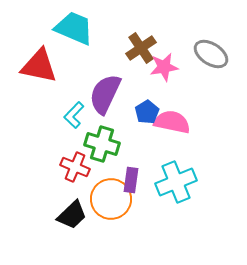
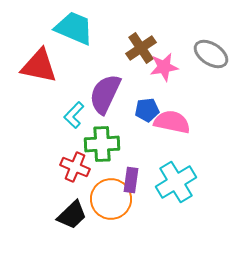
blue pentagon: moved 2 px up; rotated 25 degrees clockwise
green cross: rotated 20 degrees counterclockwise
cyan cross: rotated 9 degrees counterclockwise
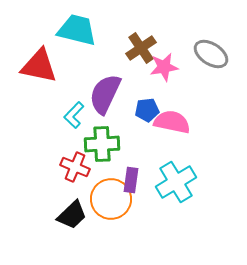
cyan trapezoid: moved 3 px right, 2 px down; rotated 9 degrees counterclockwise
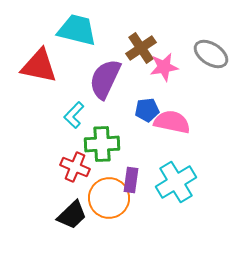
purple semicircle: moved 15 px up
orange circle: moved 2 px left, 1 px up
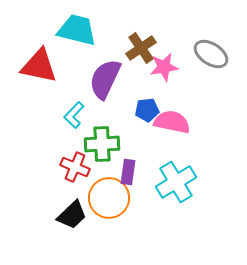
purple rectangle: moved 3 px left, 8 px up
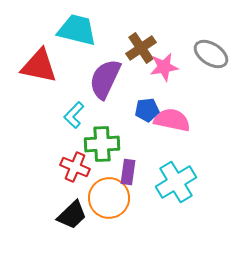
pink semicircle: moved 2 px up
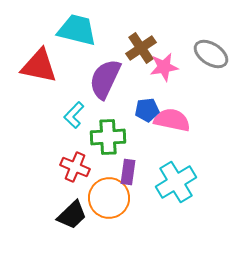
green cross: moved 6 px right, 7 px up
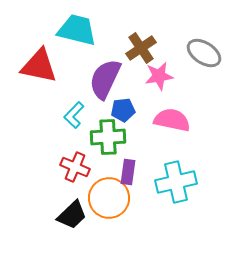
gray ellipse: moved 7 px left, 1 px up
pink star: moved 5 px left, 9 px down
blue pentagon: moved 24 px left
cyan cross: rotated 18 degrees clockwise
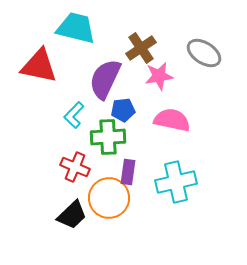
cyan trapezoid: moved 1 px left, 2 px up
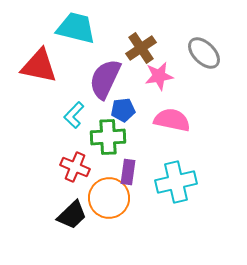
gray ellipse: rotated 12 degrees clockwise
